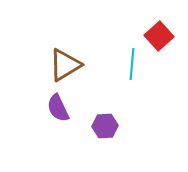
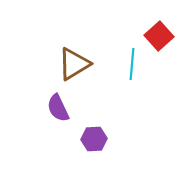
brown triangle: moved 9 px right, 1 px up
purple hexagon: moved 11 px left, 13 px down
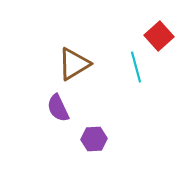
cyan line: moved 4 px right, 3 px down; rotated 20 degrees counterclockwise
